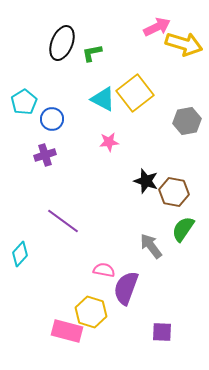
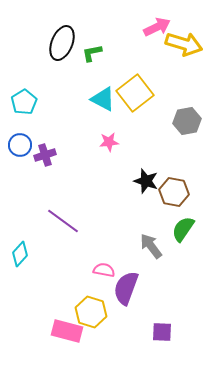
blue circle: moved 32 px left, 26 px down
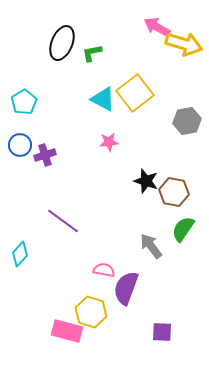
pink arrow: rotated 124 degrees counterclockwise
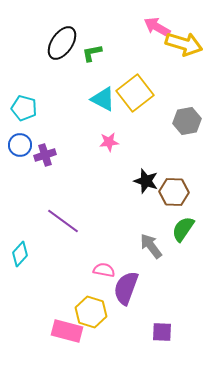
black ellipse: rotated 12 degrees clockwise
cyan pentagon: moved 6 px down; rotated 25 degrees counterclockwise
brown hexagon: rotated 8 degrees counterclockwise
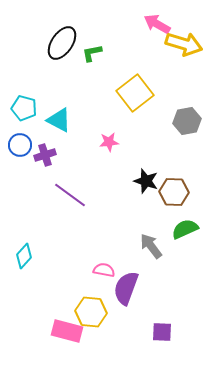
pink arrow: moved 3 px up
cyan triangle: moved 44 px left, 21 px down
purple line: moved 7 px right, 26 px up
green semicircle: moved 2 px right; rotated 32 degrees clockwise
cyan diamond: moved 4 px right, 2 px down
yellow hexagon: rotated 12 degrees counterclockwise
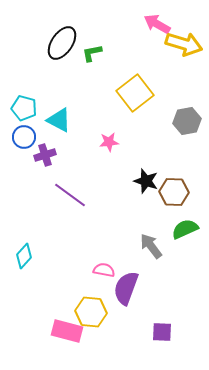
blue circle: moved 4 px right, 8 px up
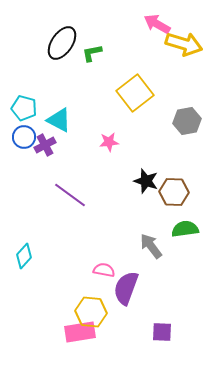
purple cross: moved 10 px up; rotated 10 degrees counterclockwise
green semicircle: rotated 16 degrees clockwise
pink rectangle: moved 13 px right, 1 px down; rotated 24 degrees counterclockwise
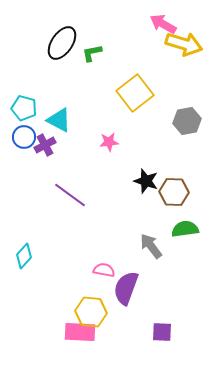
pink arrow: moved 6 px right
pink rectangle: rotated 12 degrees clockwise
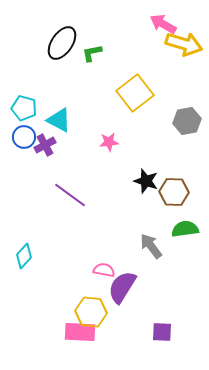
purple semicircle: moved 4 px left, 1 px up; rotated 12 degrees clockwise
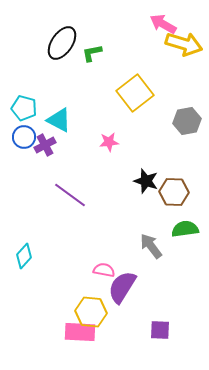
purple square: moved 2 px left, 2 px up
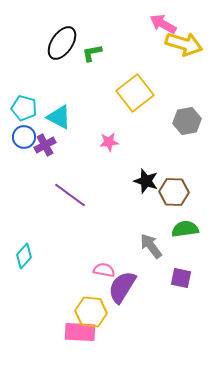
cyan triangle: moved 3 px up
purple square: moved 21 px right, 52 px up; rotated 10 degrees clockwise
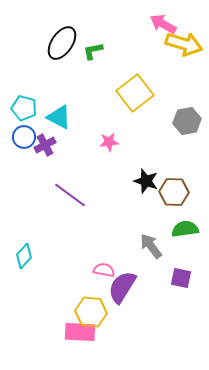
green L-shape: moved 1 px right, 2 px up
